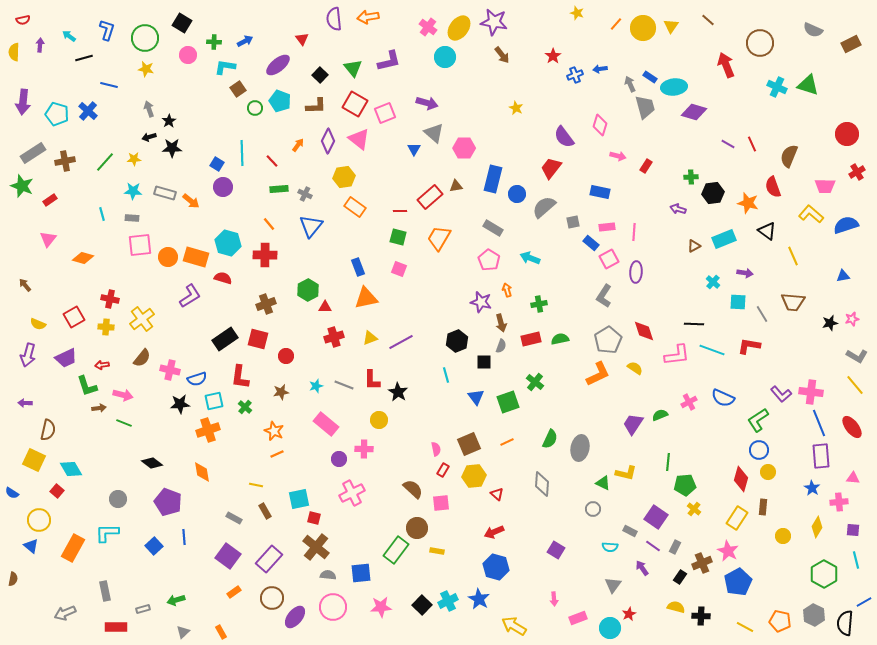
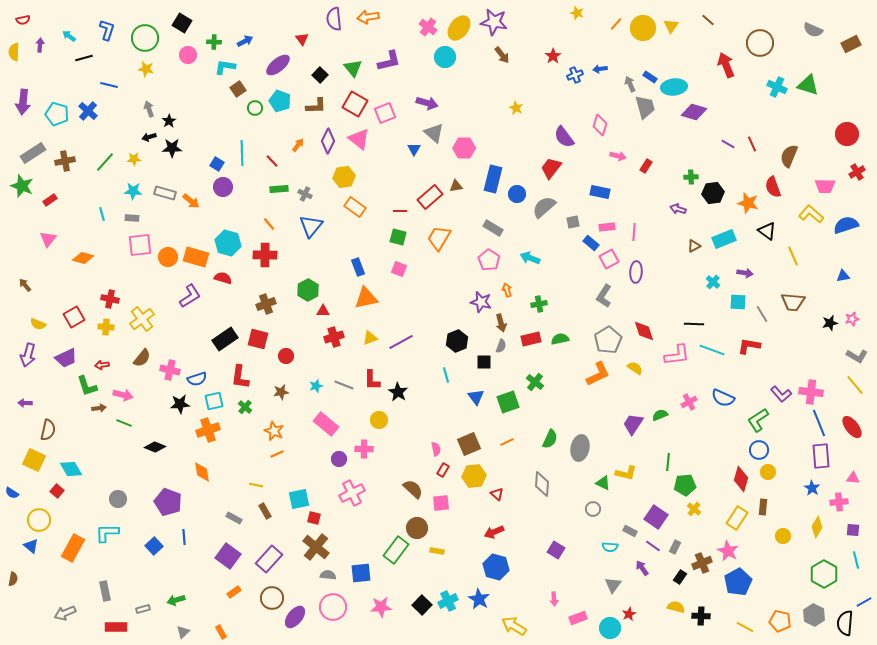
red triangle at (325, 307): moved 2 px left, 4 px down
black diamond at (152, 463): moved 3 px right, 16 px up; rotated 15 degrees counterclockwise
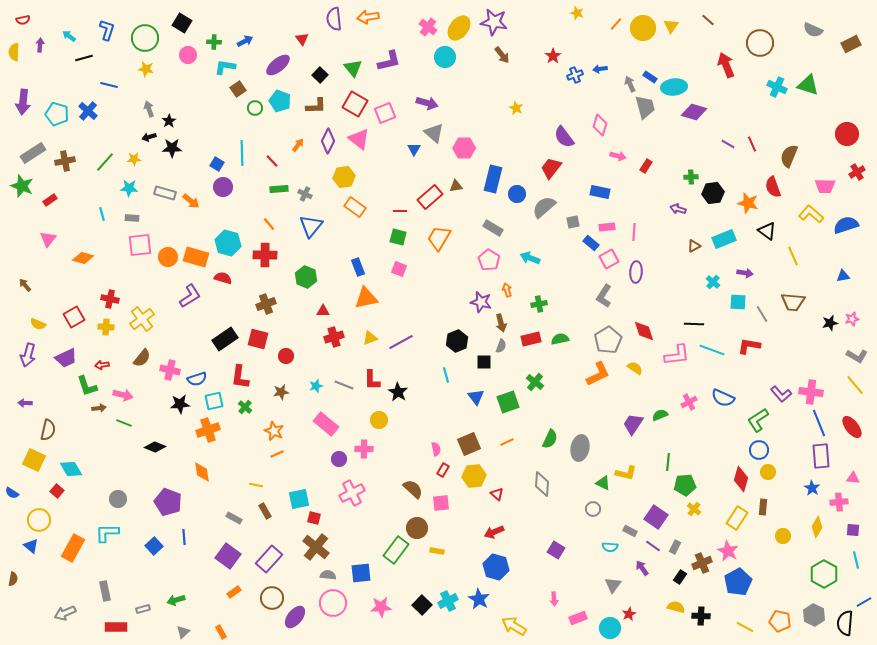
cyan star at (133, 191): moved 4 px left, 3 px up
green hexagon at (308, 290): moved 2 px left, 13 px up; rotated 10 degrees counterclockwise
pink circle at (333, 607): moved 4 px up
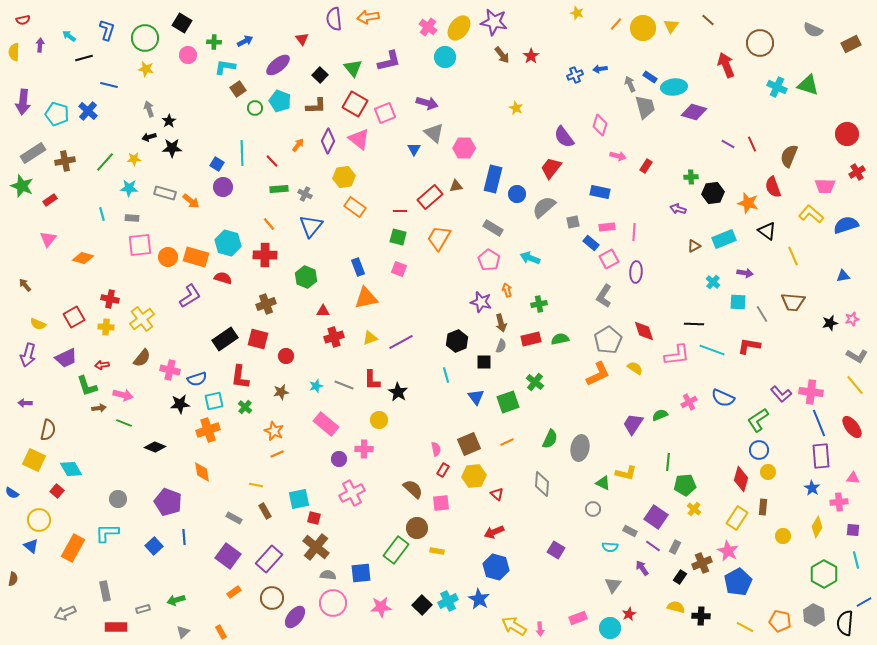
red star at (553, 56): moved 22 px left
pink arrow at (554, 599): moved 14 px left, 30 px down
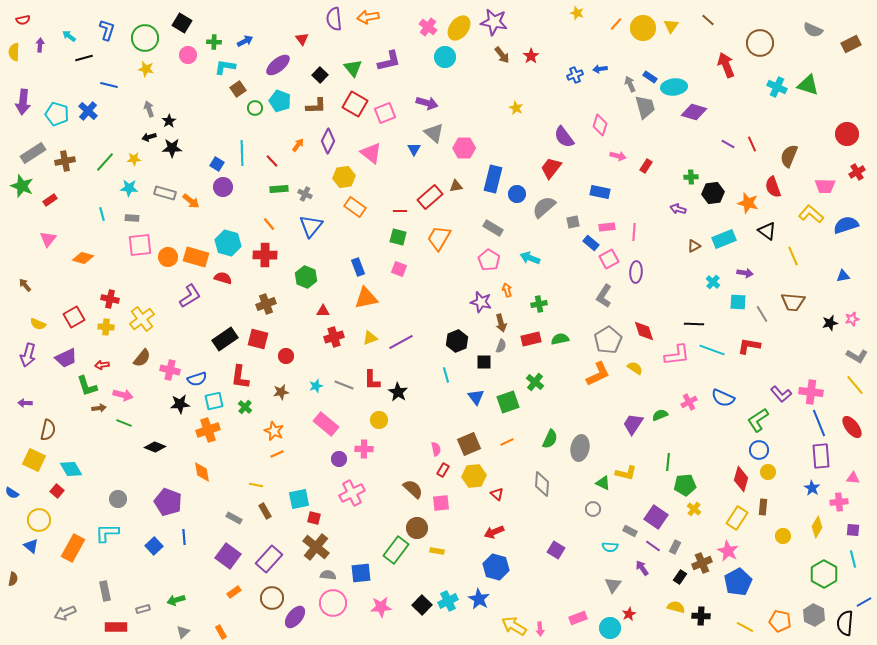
pink triangle at (359, 139): moved 12 px right, 14 px down
cyan line at (856, 560): moved 3 px left, 1 px up
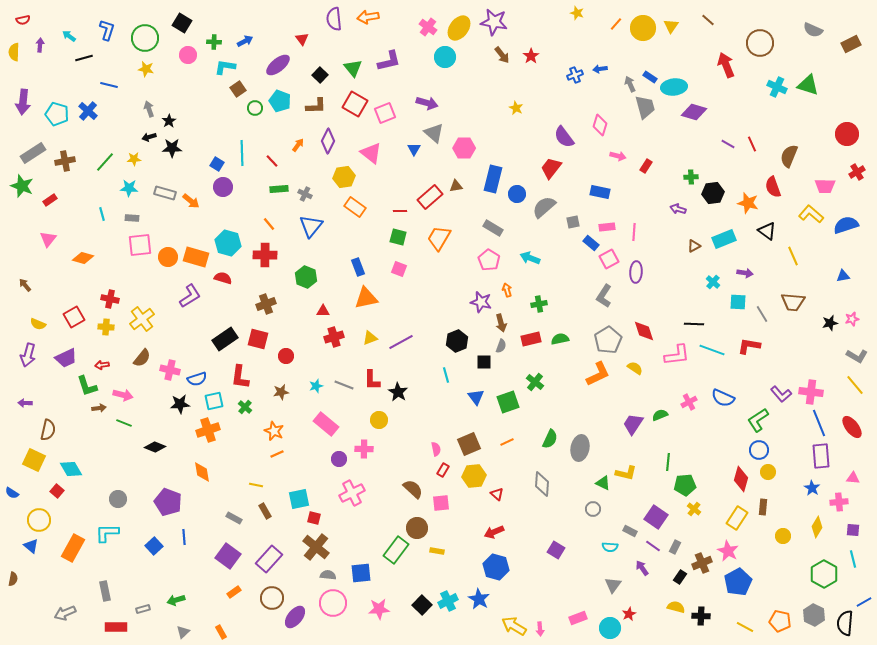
pink star at (381, 607): moved 2 px left, 2 px down
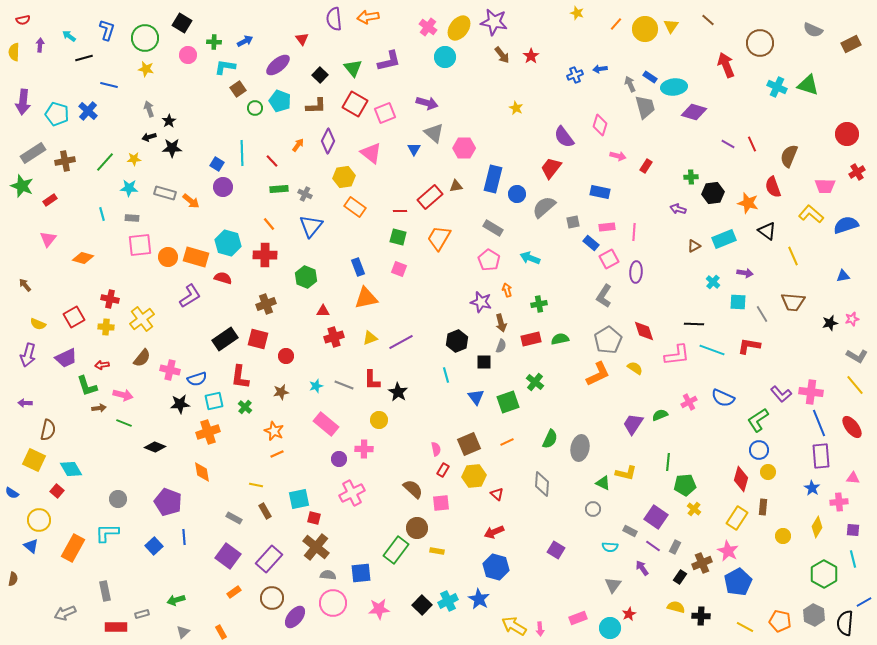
yellow circle at (643, 28): moved 2 px right, 1 px down
orange cross at (208, 430): moved 2 px down
gray rectangle at (143, 609): moved 1 px left, 5 px down
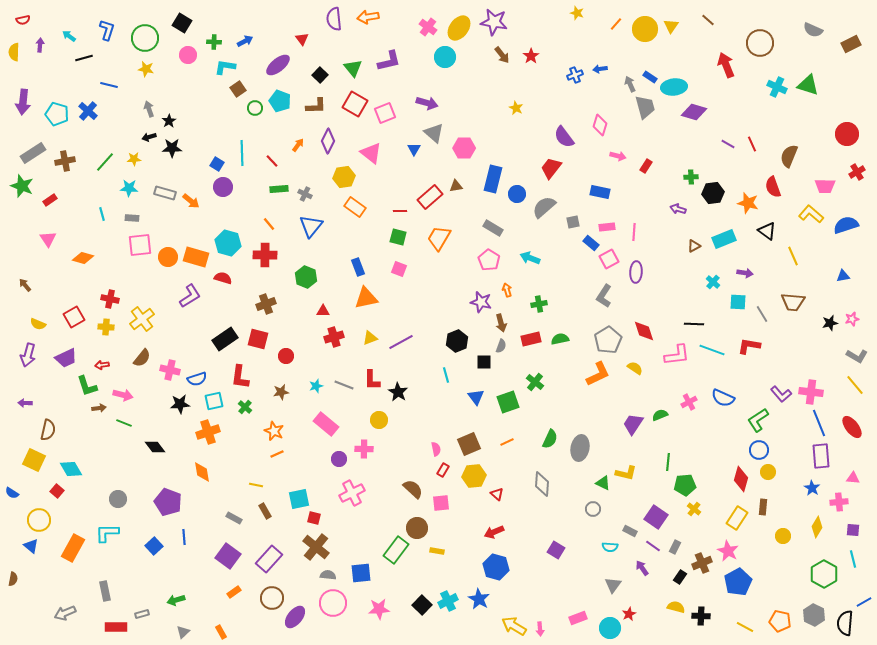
pink triangle at (48, 239): rotated 12 degrees counterclockwise
black diamond at (155, 447): rotated 30 degrees clockwise
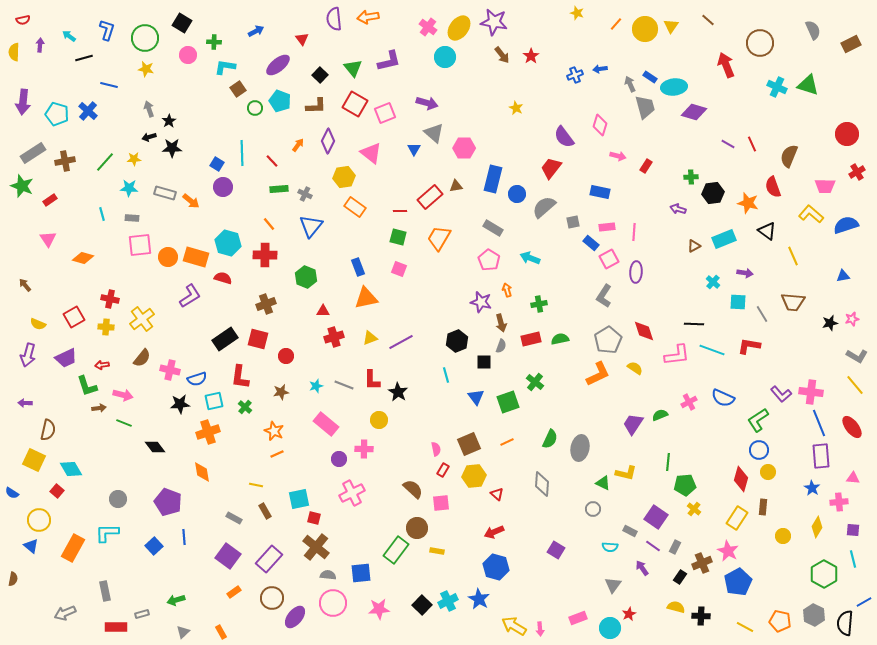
gray semicircle at (813, 30): rotated 138 degrees counterclockwise
blue arrow at (245, 41): moved 11 px right, 10 px up
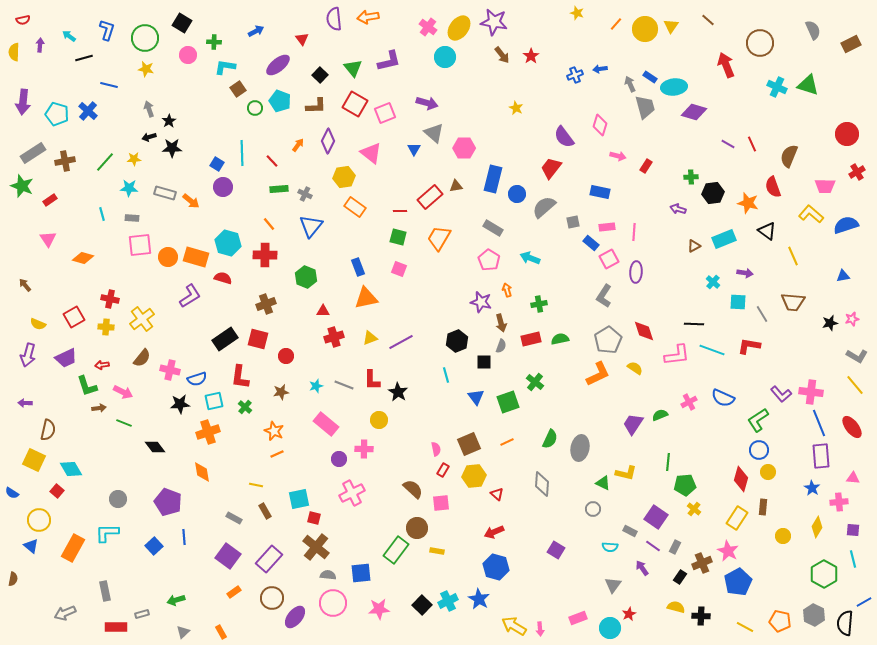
pink arrow at (123, 395): moved 3 px up; rotated 12 degrees clockwise
